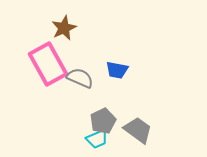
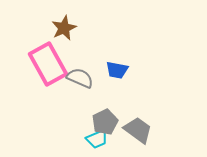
gray pentagon: moved 2 px right, 1 px down
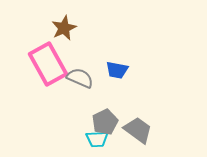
cyan trapezoid: rotated 20 degrees clockwise
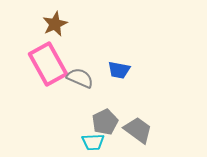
brown star: moved 9 px left, 4 px up
blue trapezoid: moved 2 px right
cyan trapezoid: moved 4 px left, 3 px down
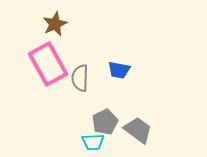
gray semicircle: rotated 112 degrees counterclockwise
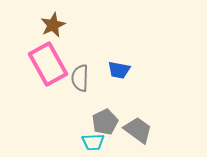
brown star: moved 2 px left, 1 px down
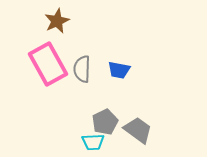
brown star: moved 4 px right, 4 px up
gray semicircle: moved 2 px right, 9 px up
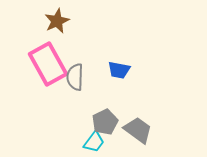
gray semicircle: moved 7 px left, 8 px down
cyan trapezoid: moved 1 px right; rotated 50 degrees counterclockwise
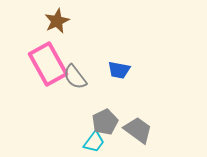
gray semicircle: rotated 40 degrees counterclockwise
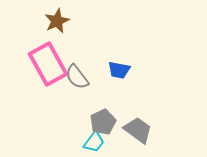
gray semicircle: moved 2 px right
gray pentagon: moved 2 px left
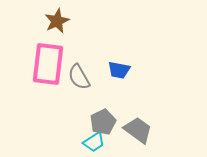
pink rectangle: rotated 36 degrees clockwise
gray semicircle: moved 2 px right; rotated 8 degrees clockwise
cyan trapezoid: rotated 20 degrees clockwise
